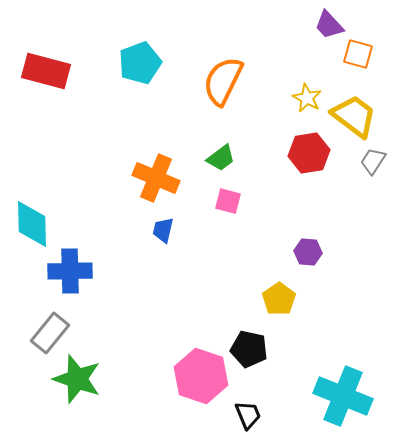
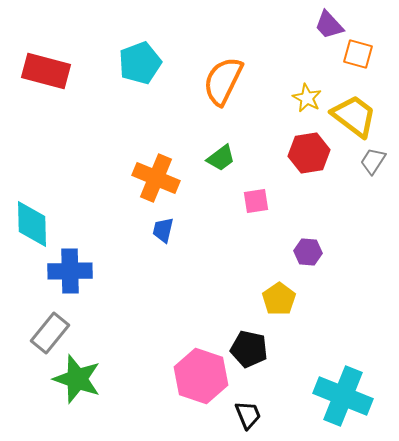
pink square: moved 28 px right; rotated 24 degrees counterclockwise
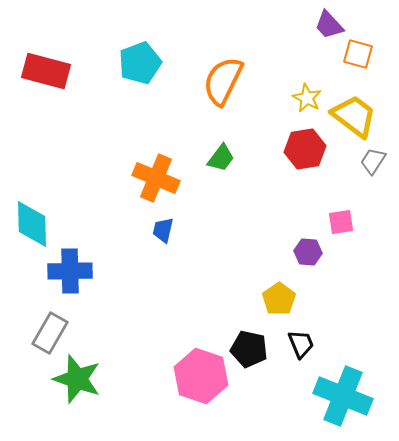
red hexagon: moved 4 px left, 4 px up
green trapezoid: rotated 16 degrees counterclockwise
pink square: moved 85 px right, 21 px down
gray rectangle: rotated 9 degrees counterclockwise
black trapezoid: moved 53 px right, 71 px up
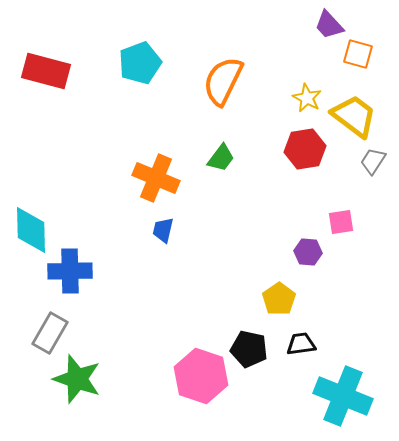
cyan diamond: moved 1 px left, 6 px down
black trapezoid: rotated 76 degrees counterclockwise
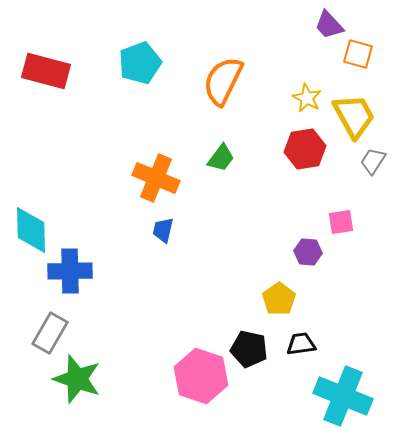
yellow trapezoid: rotated 24 degrees clockwise
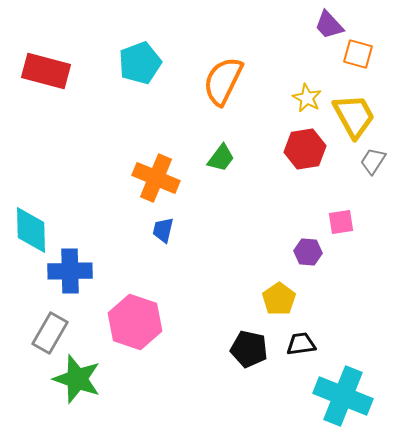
pink hexagon: moved 66 px left, 54 px up
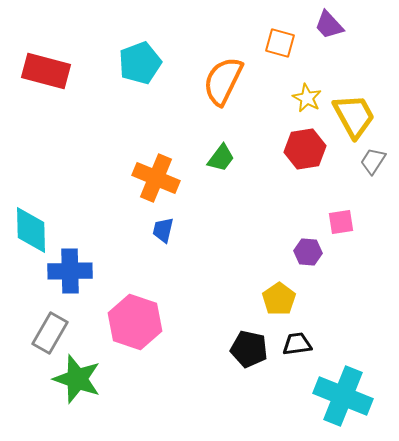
orange square: moved 78 px left, 11 px up
black trapezoid: moved 4 px left
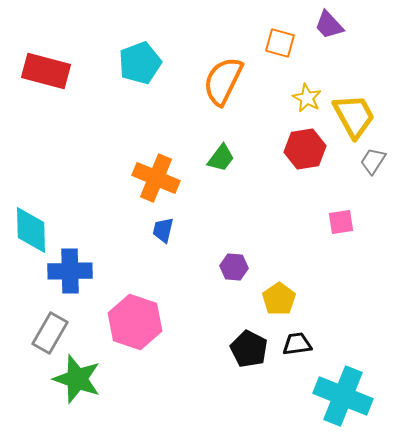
purple hexagon: moved 74 px left, 15 px down
black pentagon: rotated 15 degrees clockwise
